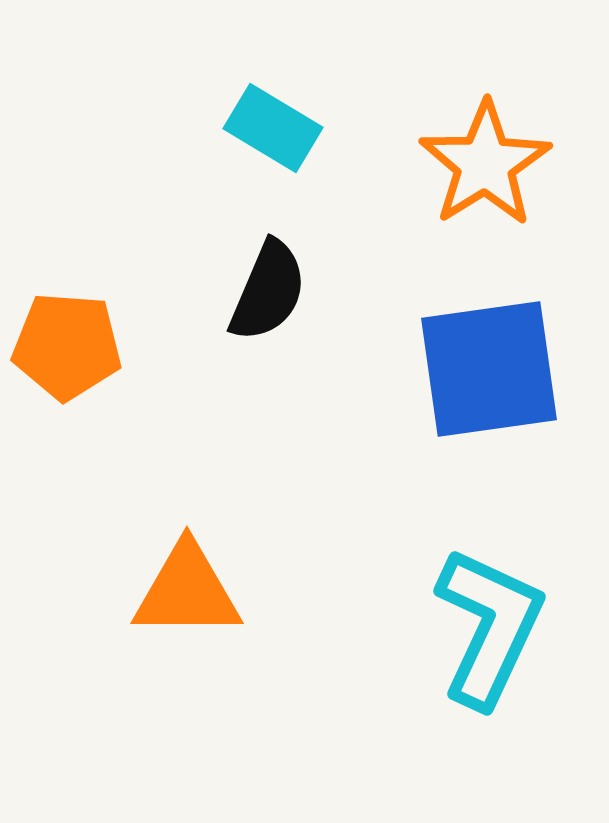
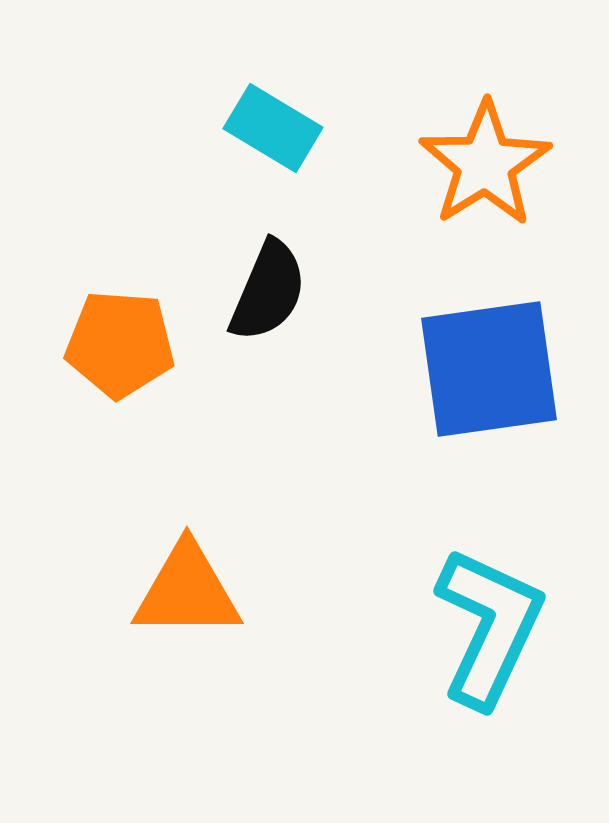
orange pentagon: moved 53 px right, 2 px up
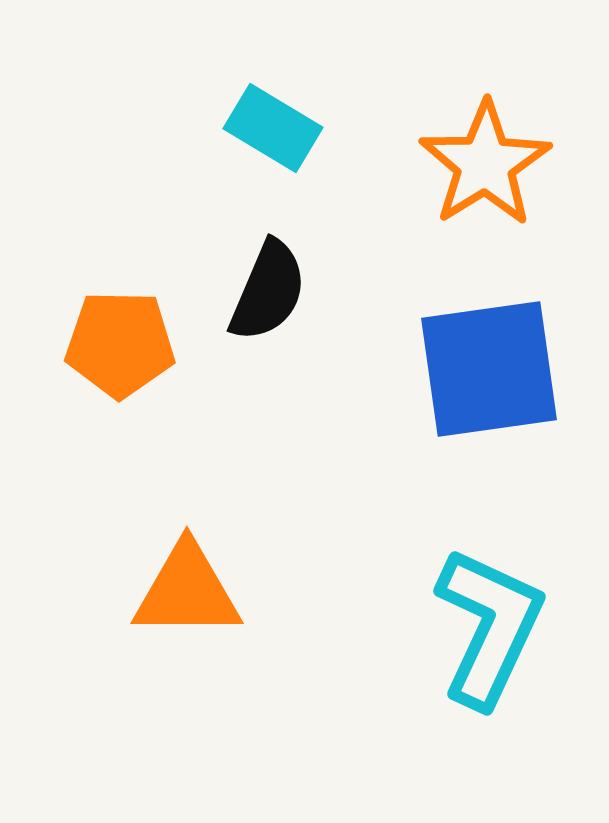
orange pentagon: rotated 3 degrees counterclockwise
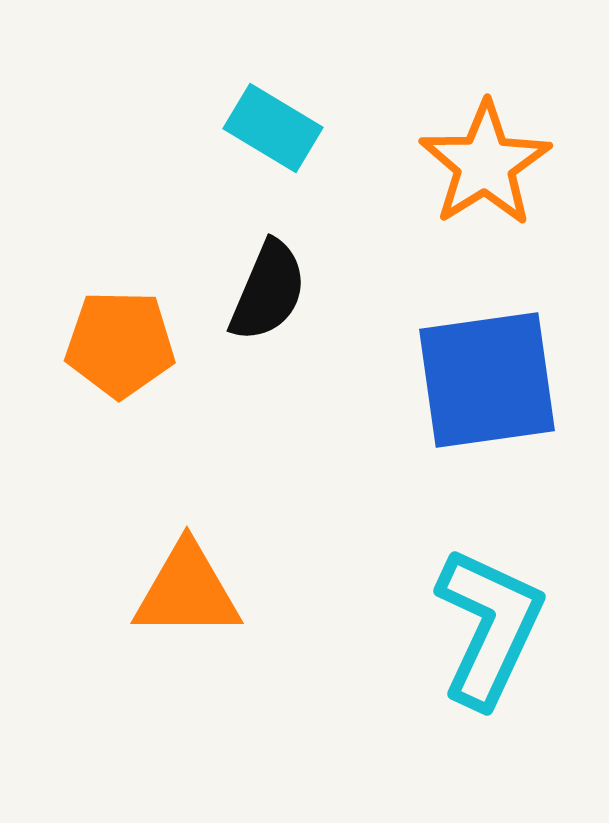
blue square: moved 2 px left, 11 px down
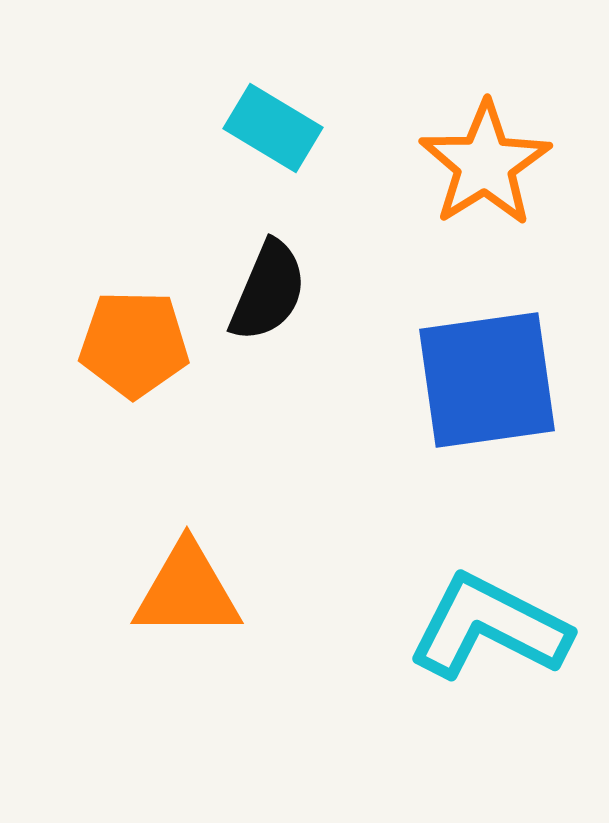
orange pentagon: moved 14 px right
cyan L-shape: rotated 88 degrees counterclockwise
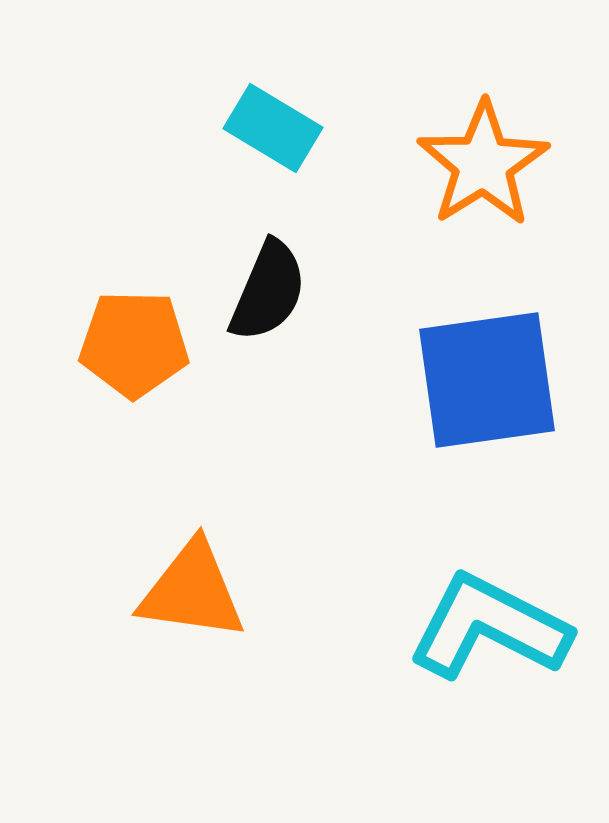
orange star: moved 2 px left
orange triangle: moved 5 px right; rotated 8 degrees clockwise
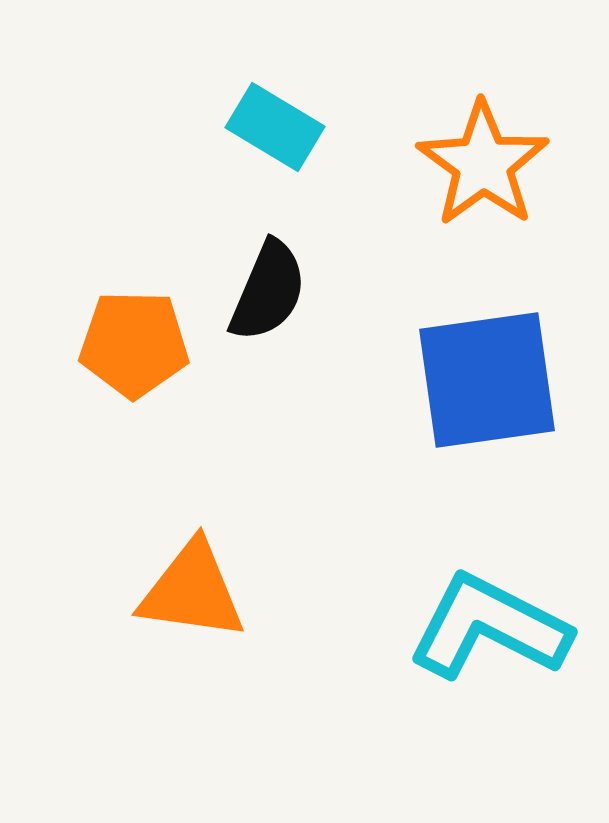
cyan rectangle: moved 2 px right, 1 px up
orange star: rotated 4 degrees counterclockwise
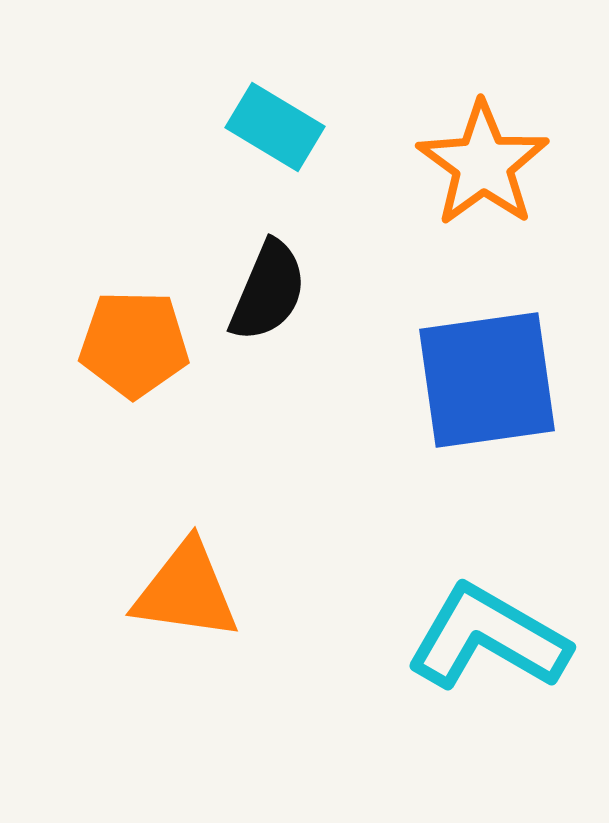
orange triangle: moved 6 px left
cyan L-shape: moved 1 px left, 11 px down; rotated 3 degrees clockwise
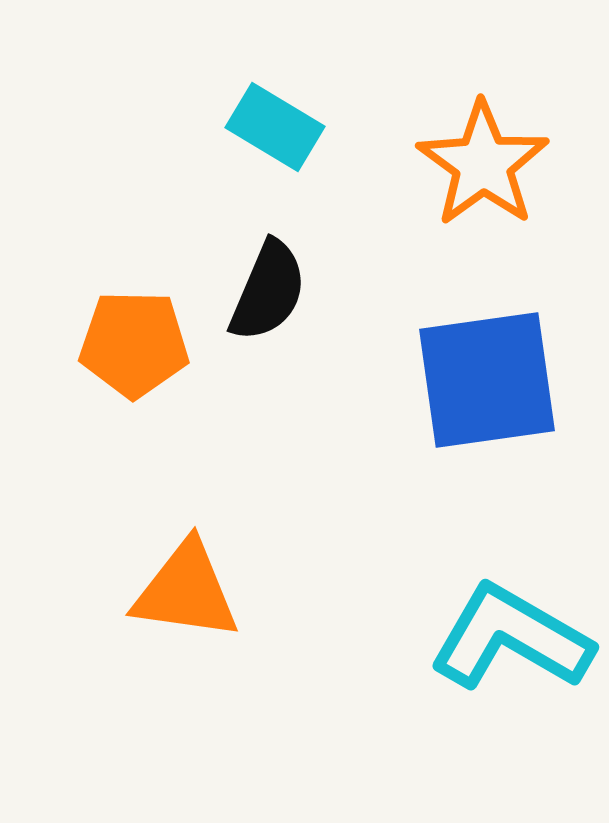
cyan L-shape: moved 23 px right
